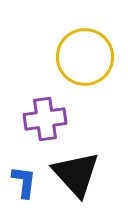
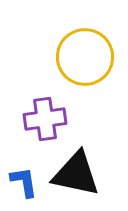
black triangle: rotated 36 degrees counterclockwise
blue L-shape: rotated 16 degrees counterclockwise
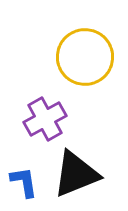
purple cross: rotated 21 degrees counterclockwise
black triangle: rotated 34 degrees counterclockwise
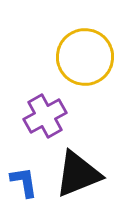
purple cross: moved 3 px up
black triangle: moved 2 px right
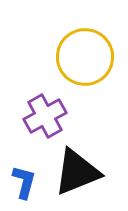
black triangle: moved 1 px left, 2 px up
blue L-shape: rotated 24 degrees clockwise
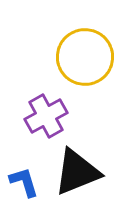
purple cross: moved 1 px right
blue L-shape: rotated 32 degrees counterclockwise
